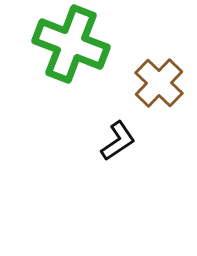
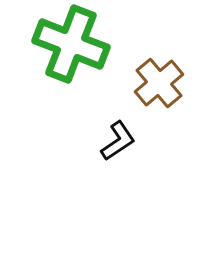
brown cross: rotated 6 degrees clockwise
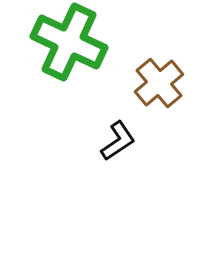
green cross: moved 2 px left, 2 px up; rotated 4 degrees clockwise
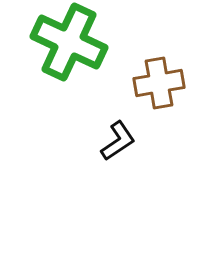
brown cross: rotated 30 degrees clockwise
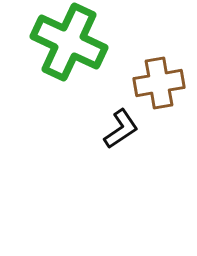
black L-shape: moved 3 px right, 12 px up
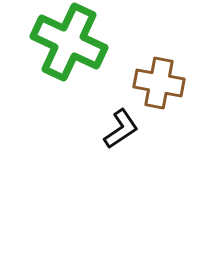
brown cross: rotated 21 degrees clockwise
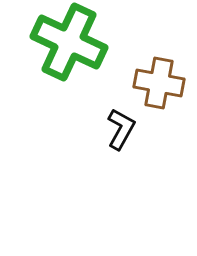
black L-shape: rotated 27 degrees counterclockwise
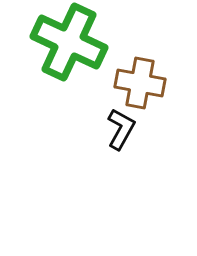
brown cross: moved 19 px left
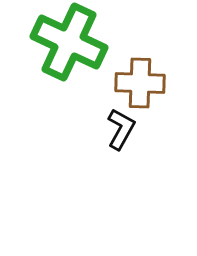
brown cross: rotated 9 degrees counterclockwise
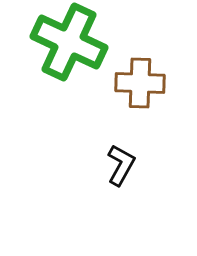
black L-shape: moved 36 px down
